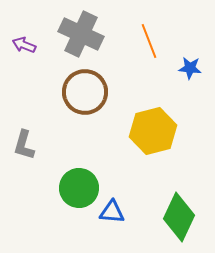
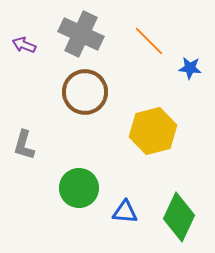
orange line: rotated 24 degrees counterclockwise
blue triangle: moved 13 px right
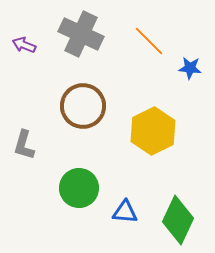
brown circle: moved 2 px left, 14 px down
yellow hexagon: rotated 12 degrees counterclockwise
green diamond: moved 1 px left, 3 px down
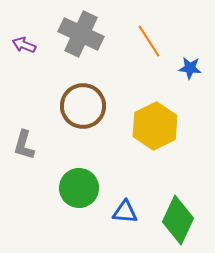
orange line: rotated 12 degrees clockwise
yellow hexagon: moved 2 px right, 5 px up
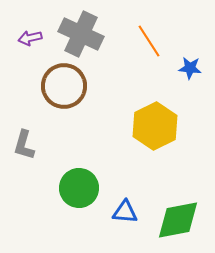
purple arrow: moved 6 px right, 7 px up; rotated 35 degrees counterclockwise
brown circle: moved 19 px left, 20 px up
green diamond: rotated 54 degrees clockwise
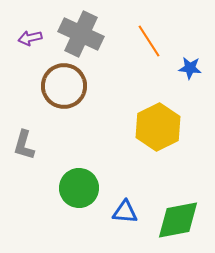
yellow hexagon: moved 3 px right, 1 px down
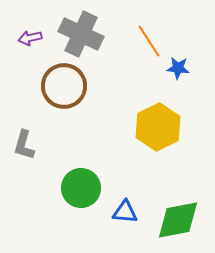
blue star: moved 12 px left
green circle: moved 2 px right
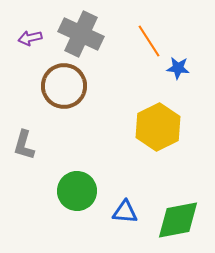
green circle: moved 4 px left, 3 px down
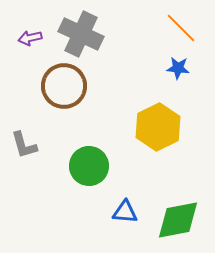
orange line: moved 32 px right, 13 px up; rotated 12 degrees counterclockwise
gray L-shape: rotated 32 degrees counterclockwise
green circle: moved 12 px right, 25 px up
